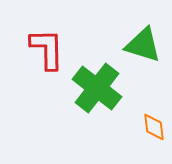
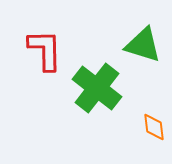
red L-shape: moved 2 px left, 1 px down
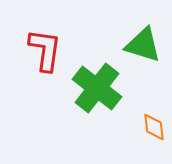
red L-shape: rotated 9 degrees clockwise
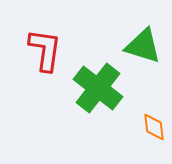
green triangle: moved 1 px down
green cross: moved 1 px right
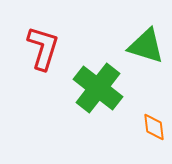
green triangle: moved 3 px right
red L-shape: moved 2 px left, 2 px up; rotated 9 degrees clockwise
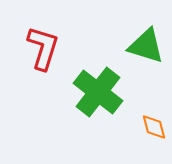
green cross: moved 4 px down
orange diamond: rotated 8 degrees counterclockwise
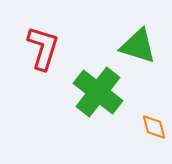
green triangle: moved 8 px left
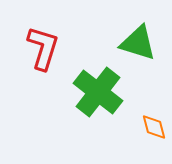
green triangle: moved 3 px up
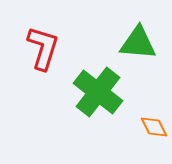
green triangle: rotated 12 degrees counterclockwise
orange diamond: rotated 12 degrees counterclockwise
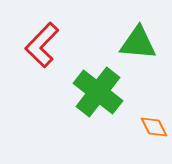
red L-shape: moved 1 px left, 3 px up; rotated 153 degrees counterclockwise
